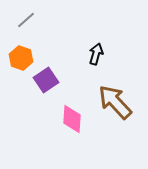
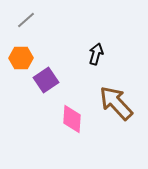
orange hexagon: rotated 20 degrees counterclockwise
brown arrow: moved 1 px right, 1 px down
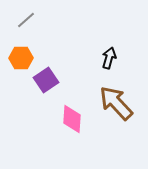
black arrow: moved 13 px right, 4 px down
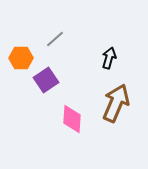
gray line: moved 29 px right, 19 px down
brown arrow: rotated 66 degrees clockwise
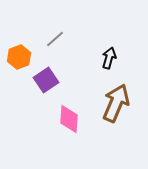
orange hexagon: moved 2 px left, 1 px up; rotated 20 degrees counterclockwise
pink diamond: moved 3 px left
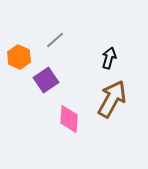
gray line: moved 1 px down
orange hexagon: rotated 15 degrees counterclockwise
brown arrow: moved 4 px left, 4 px up; rotated 6 degrees clockwise
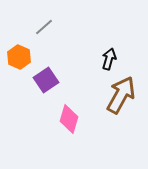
gray line: moved 11 px left, 13 px up
black arrow: moved 1 px down
brown arrow: moved 9 px right, 4 px up
pink diamond: rotated 12 degrees clockwise
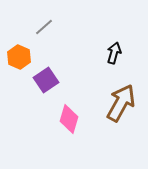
black arrow: moved 5 px right, 6 px up
brown arrow: moved 8 px down
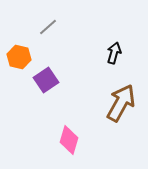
gray line: moved 4 px right
orange hexagon: rotated 10 degrees counterclockwise
pink diamond: moved 21 px down
